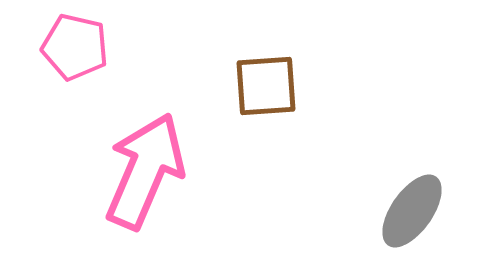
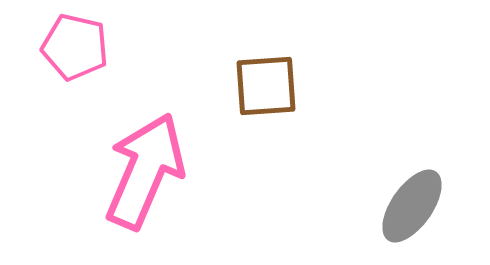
gray ellipse: moved 5 px up
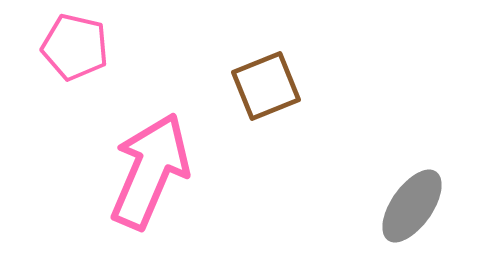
brown square: rotated 18 degrees counterclockwise
pink arrow: moved 5 px right
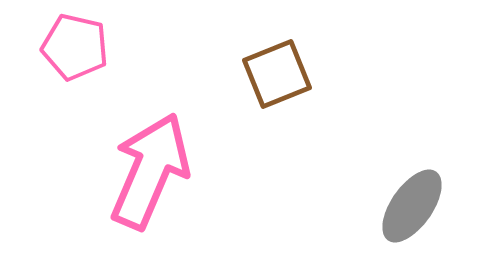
brown square: moved 11 px right, 12 px up
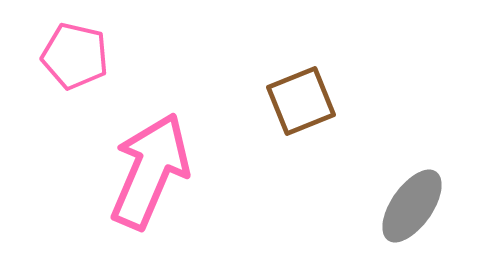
pink pentagon: moved 9 px down
brown square: moved 24 px right, 27 px down
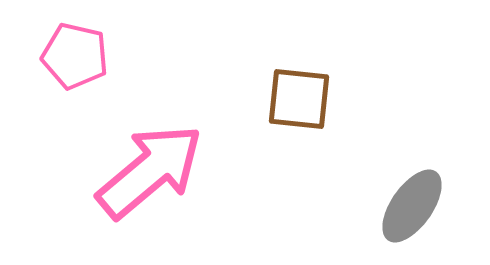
brown square: moved 2 px left, 2 px up; rotated 28 degrees clockwise
pink arrow: rotated 27 degrees clockwise
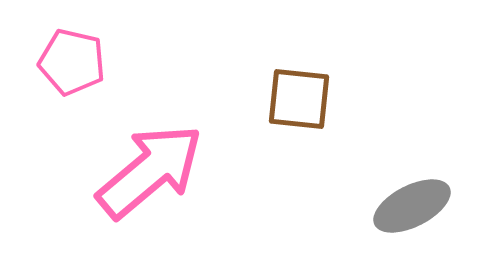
pink pentagon: moved 3 px left, 6 px down
gray ellipse: rotated 28 degrees clockwise
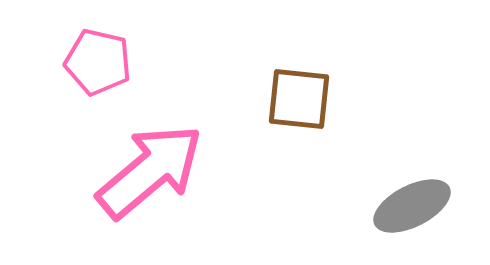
pink pentagon: moved 26 px right
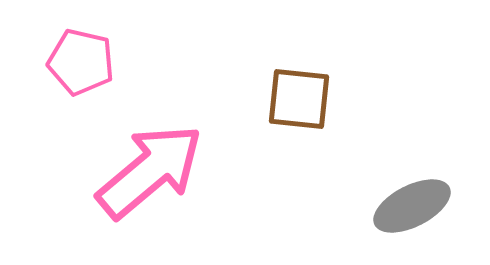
pink pentagon: moved 17 px left
